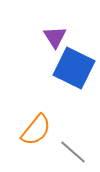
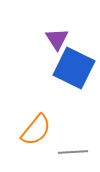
purple triangle: moved 2 px right, 2 px down
gray line: rotated 44 degrees counterclockwise
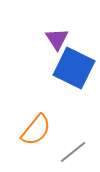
gray line: rotated 36 degrees counterclockwise
